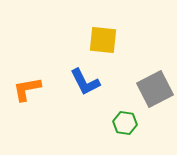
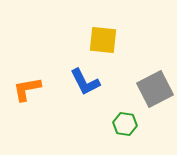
green hexagon: moved 1 px down
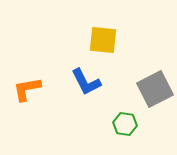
blue L-shape: moved 1 px right
